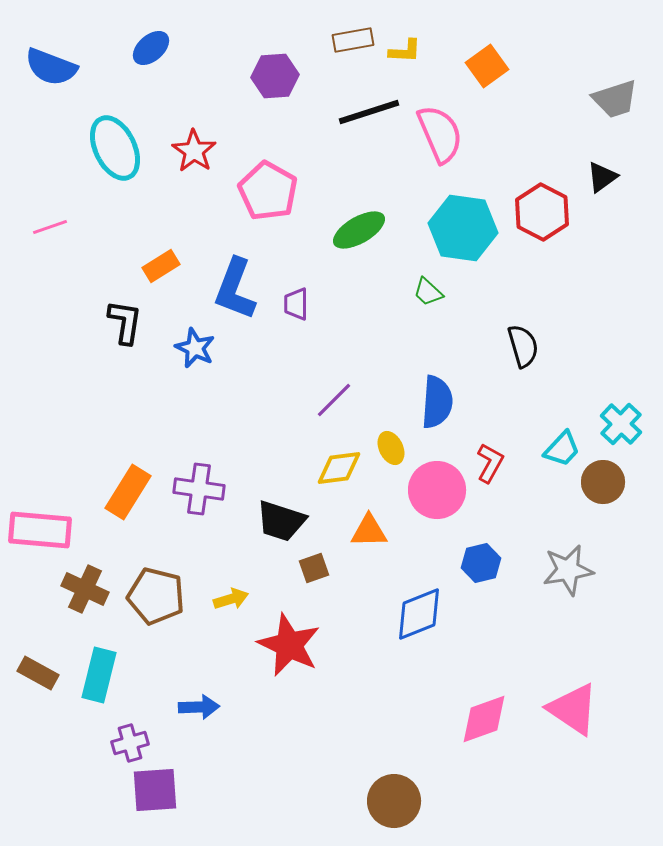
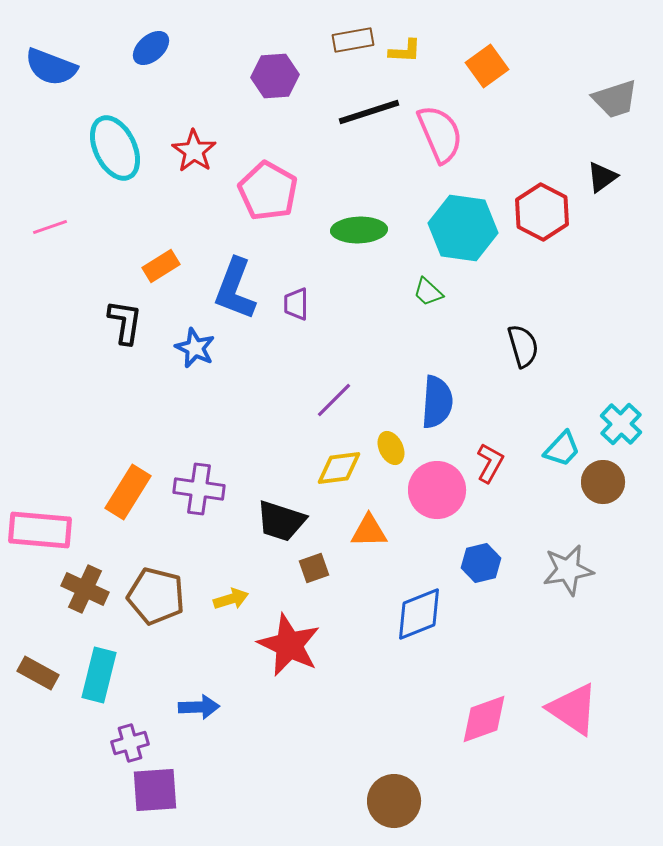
green ellipse at (359, 230): rotated 28 degrees clockwise
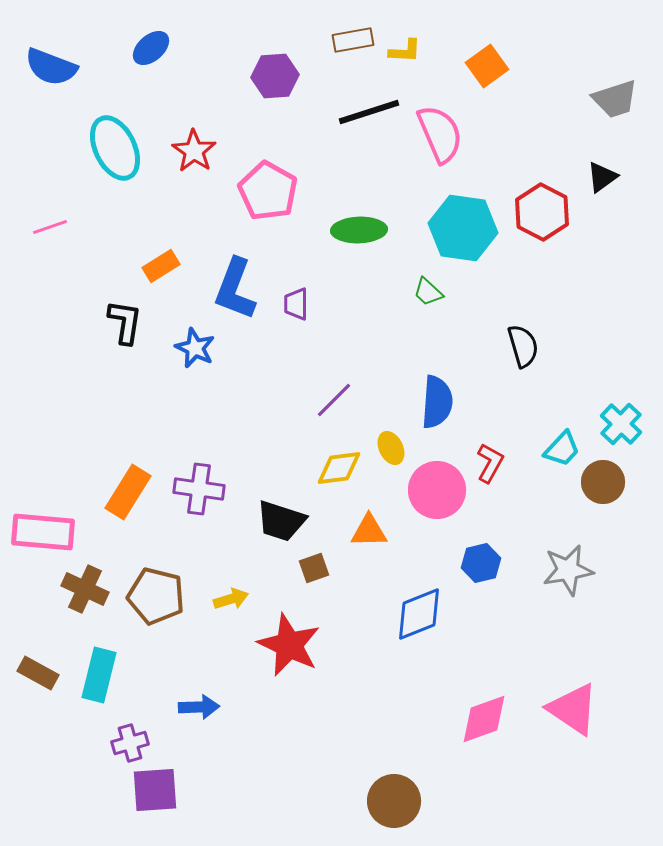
pink rectangle at (40, 530): moved 3 px right, 2 px down
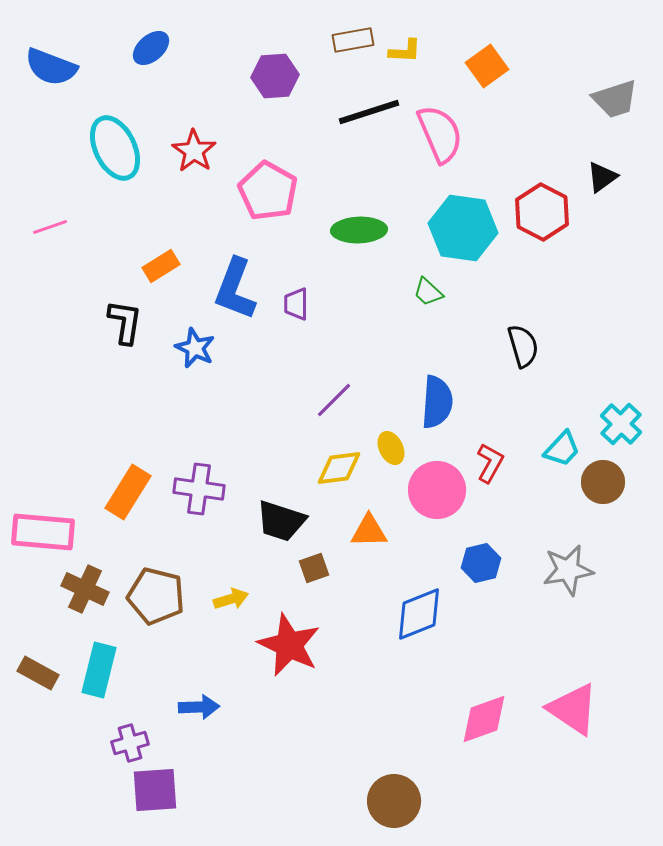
cyan rectangle at (99, 675): moved 5 px up
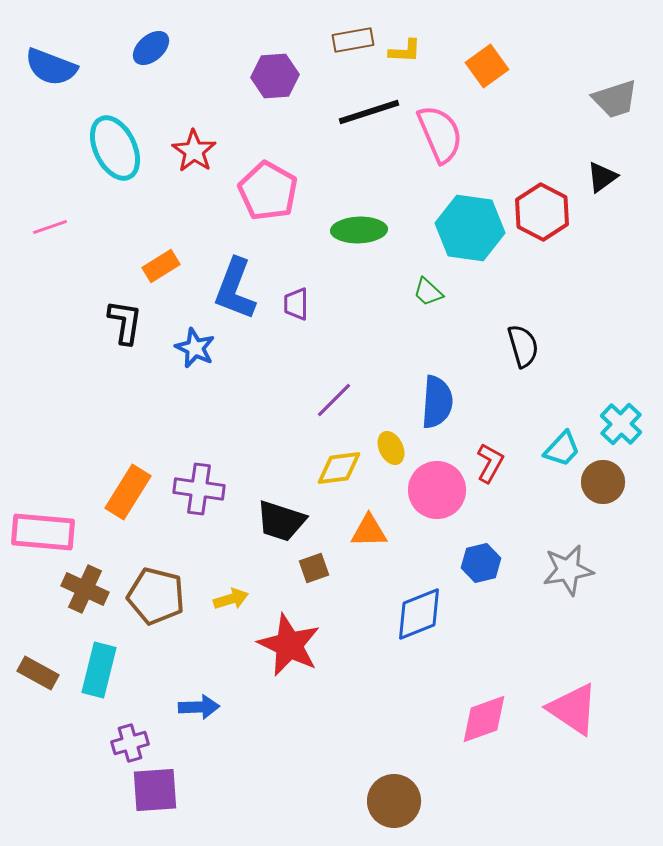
cyan hexagon at (463, 228): moved 7 px right
